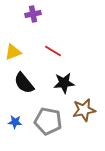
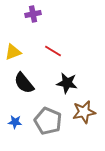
black star: moved 3 px right; rotated 15 degrees clockwise
brown star: moved 2 px down
gray pentagon: rotated 12 degrees clockwise
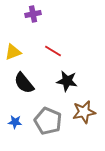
black star: moved 2 px up
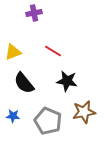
purple cross: moved 1 px right, 1 px up
blue star: moved 2 px left, 6 px up
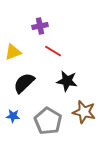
purple cross: moved 6 px right, 13 px down
black semicircle: rotated 85 degrees clockwise
brown star: rotated 25 degrees clockwise
gray pentagon: rotated 8 degrees clockwise
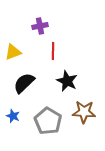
red line: rotated 60 degrees clockwise
black star: rotated 15 degrees clockwise
brown star: rotated 10 degrees counterclockwise
blue star: rotated 16 degrees clockwise
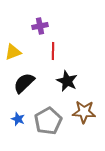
blue star: moved 5 px right, 3 px down
gray pentagon: rotated 12 degrees clockwise
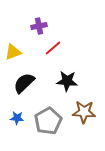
purple cross: moved 1 px left
red line: moved 3 px up; rotated 48 degrees clockwise
black star: rotated 20 degrees counterclockwise
blue star: moved 1 px left, 1 px up; rotated 16 degrees counterclockwise
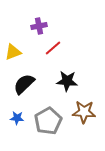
black semicircle: moved 1 px down
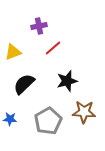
black star: rotated 20 degrees counterclockwise
blue star: moved 7 px left, 1 px down
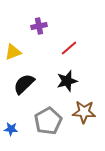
red line: moved 16 px right
blue star: moved 1 px right, 10 px down
